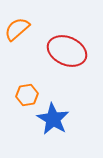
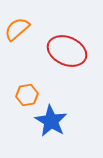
blue star: moved 2 px left, 2 px down
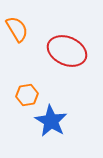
orange semicircle: rotated 100 degrees clockwise
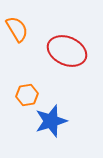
blue star: rotated 24 degrees clockwise
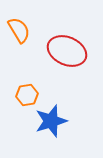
orange semicircle: moved 2 px right, 1 px down
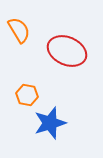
orange hexagon: rotated 20 degrees clockwise
blue star: moved 1 px left, 2 px down
